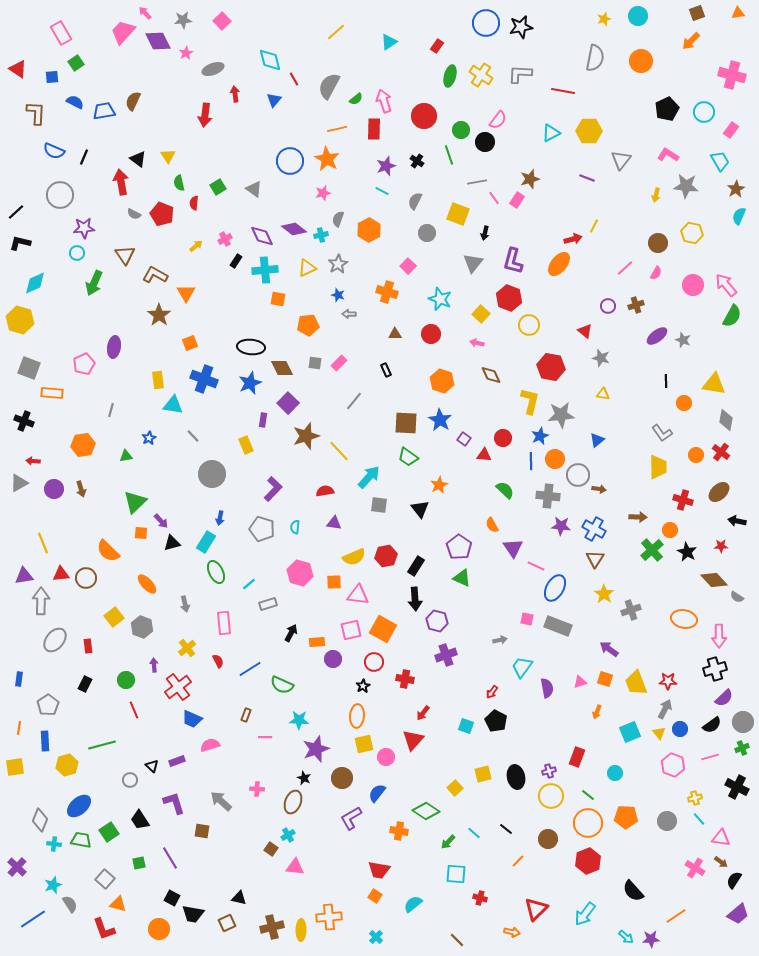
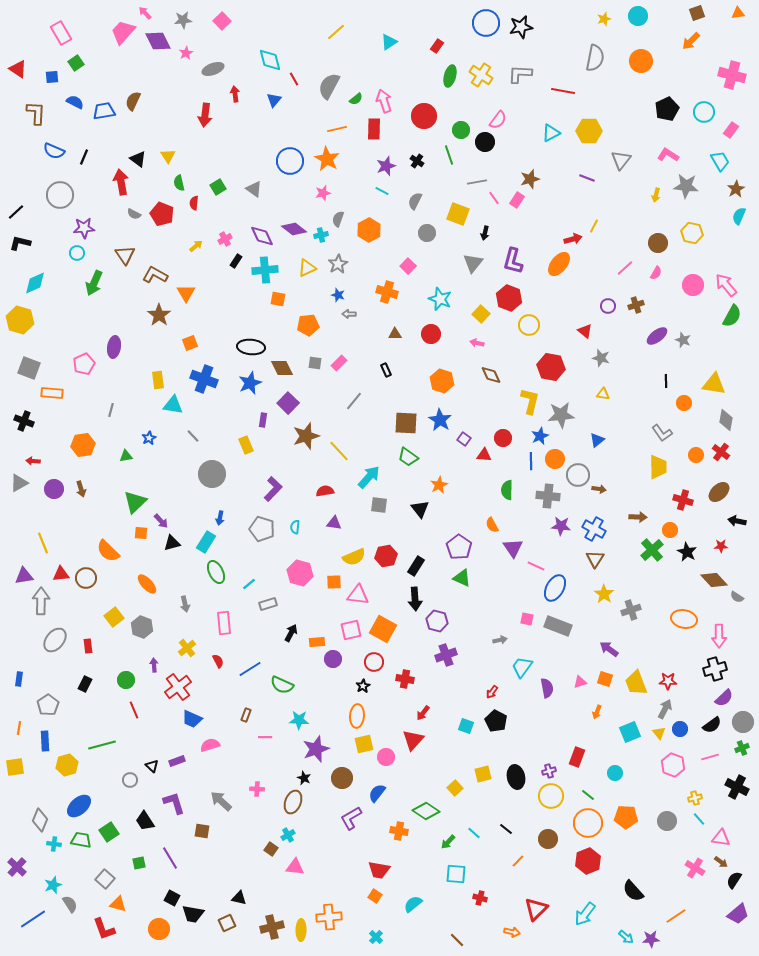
green semicircle at (505, 490): moved 2 px right; rotated 132 degrees counterclockwise
black trapezoid at (140, 820): moved 5 px right, 1 px down
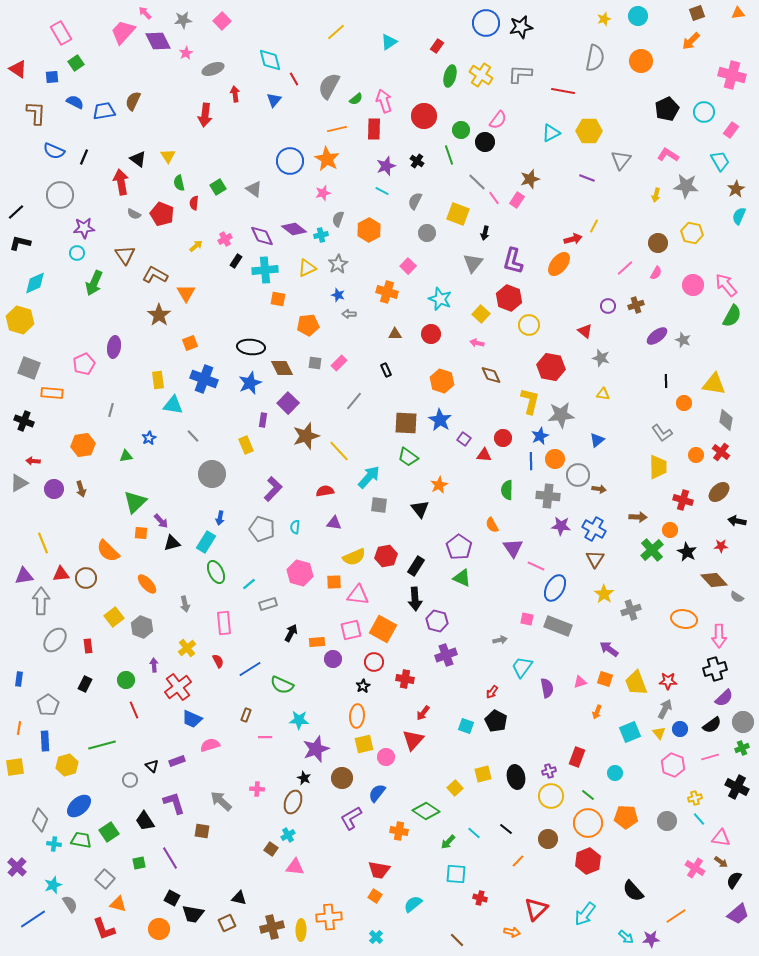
gray line at (477, 182): rotated 54 degrees clockwise
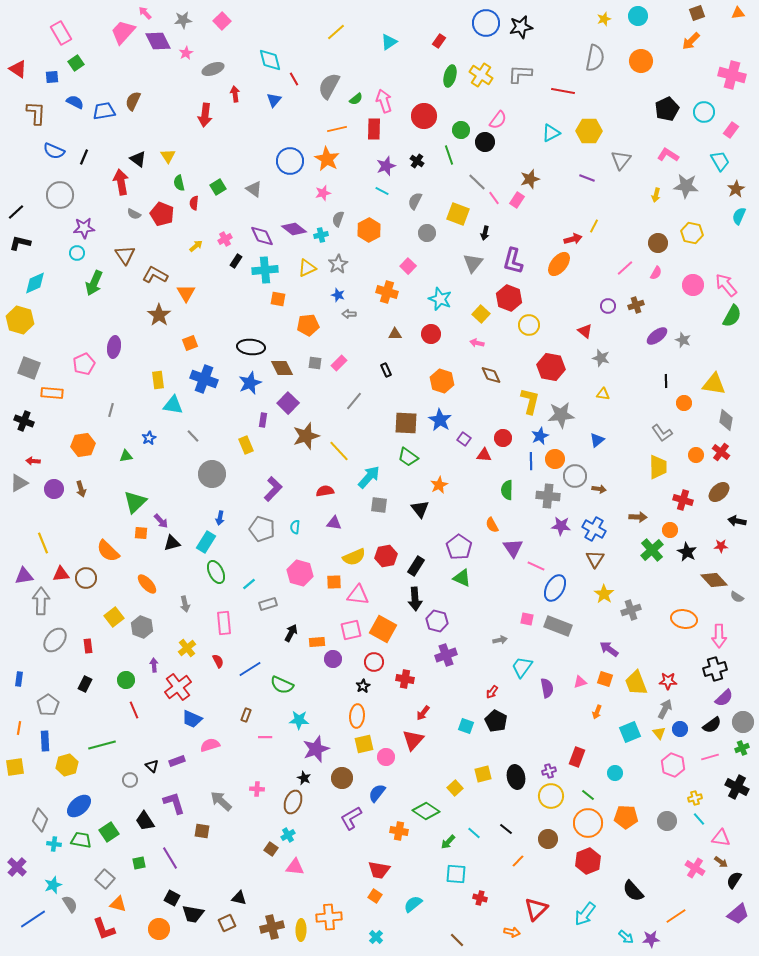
red rectangle at (437, 46): moved 2 px right, 5 px up
gray circle at (578, 475): moved 3 px left, 1 px down
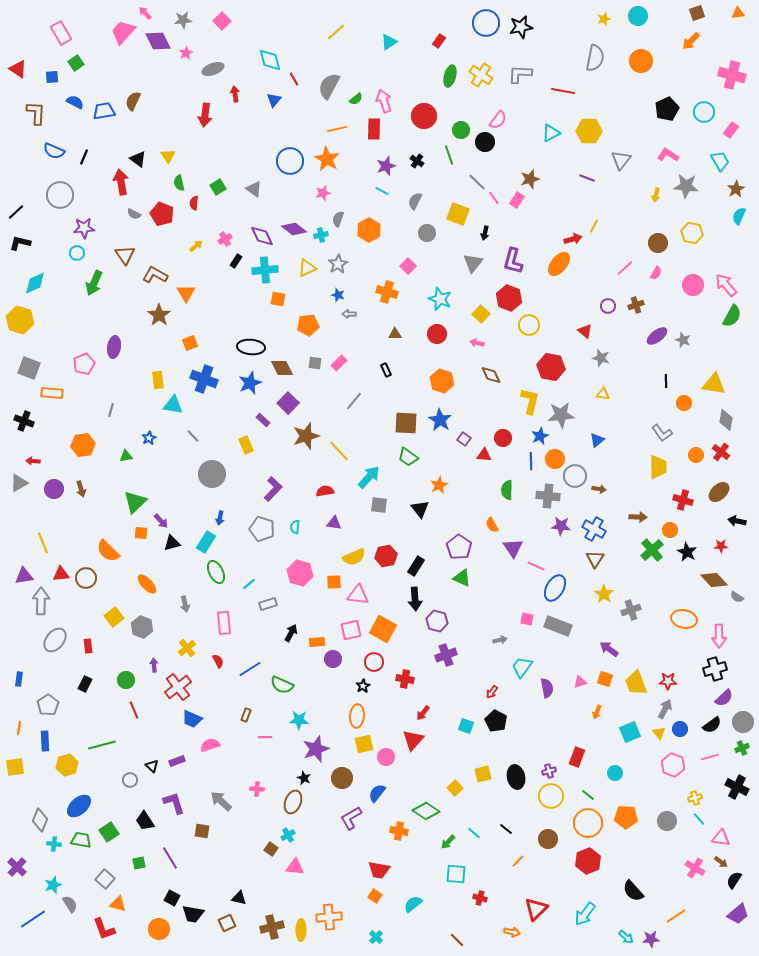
red circle at (431, 334): moved 6 px right
purple rectangle at (263, 420): rotated 56 degrees counterclockwise
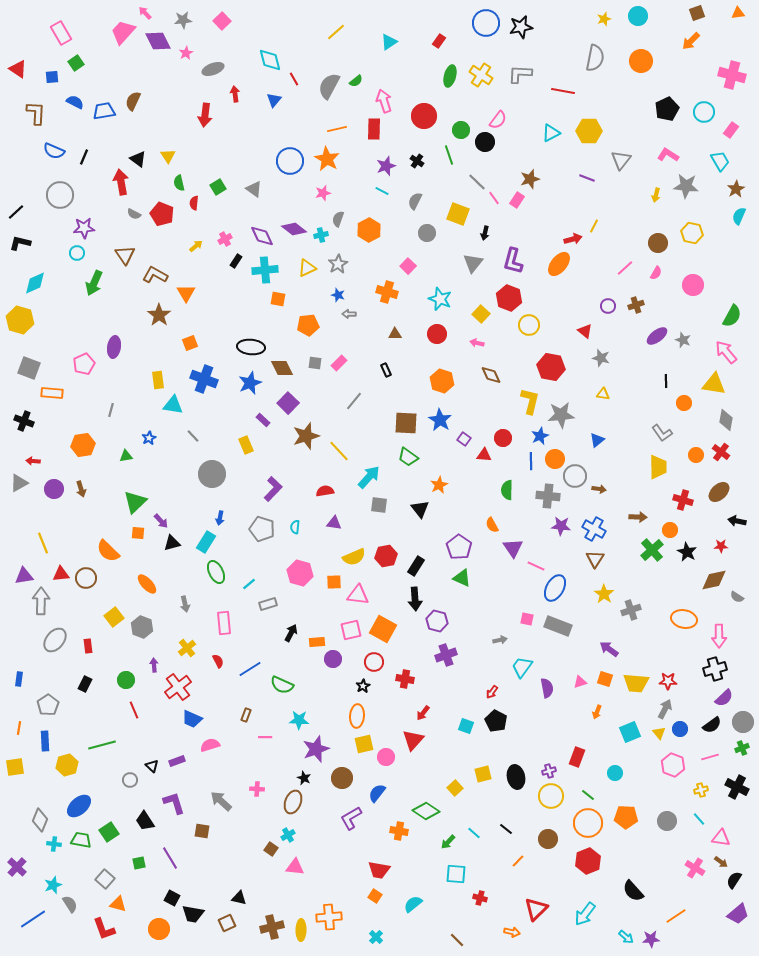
green semicircle at (356, 99): moved 18 px up
pink arrow at (726, 285): moved 67 px down
orange square at (141, 533): moved 3 px left
brown diamond at (714, 580): rotated 60 degrees counterclockwise
yellow trapezoid at (636, 683): rotated 64 degrees counterclockwise
yellow cross at (695, 798): moved 6 px right, 8 px up
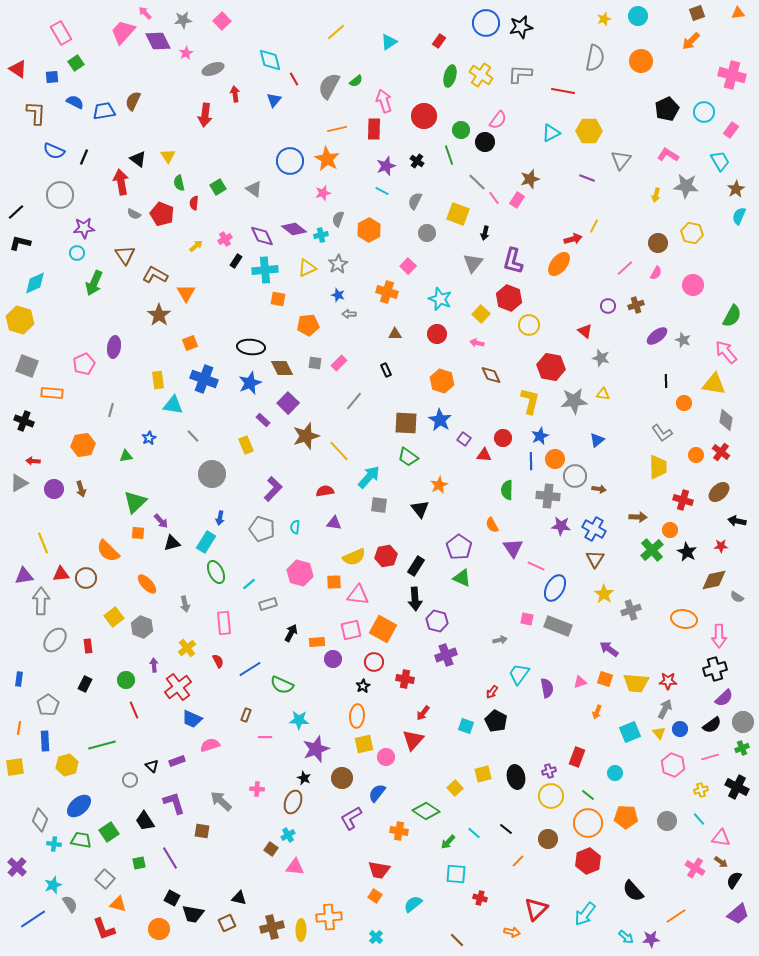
gray square at (29, 368): moved 2 px left, 2 px up
gray star at (561, 415): moved 13 px right, 14 px up
cyan trapezoid at (522, 667): moved 3 px left, 7 px down
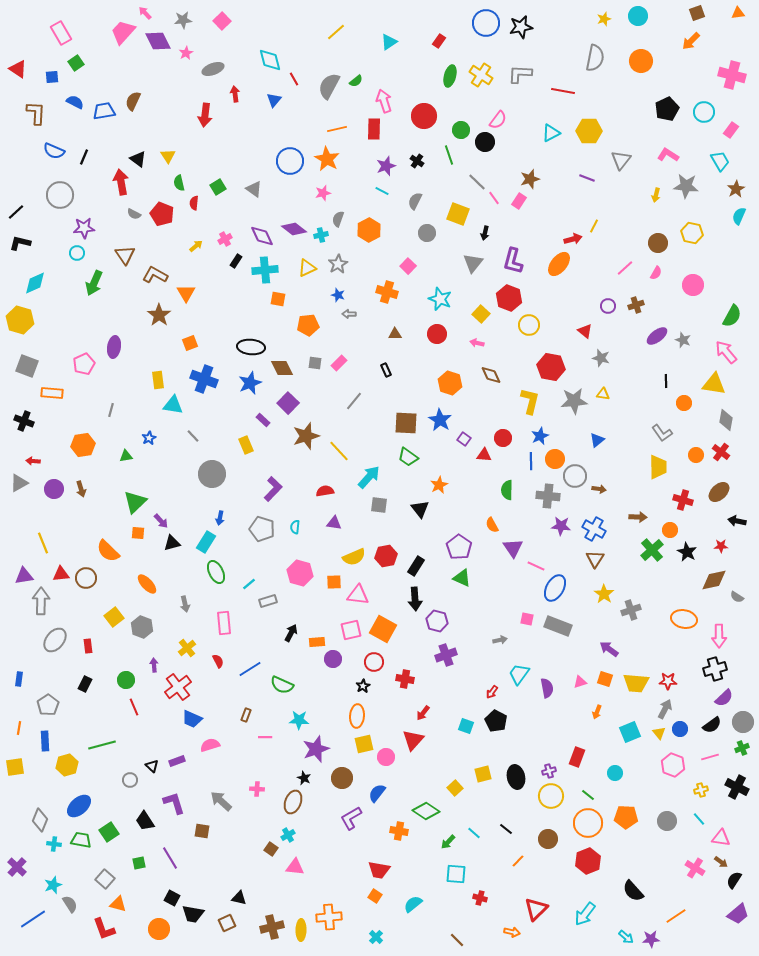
pink rectangle at (517, 200): moved 2 px right, 1 px down
orange hexagon at (442, 381): moved 8 px right, 2 px down
gray rectangle at (268, 604): moved 3 px up
red line at (134, 710): moved 3 px up
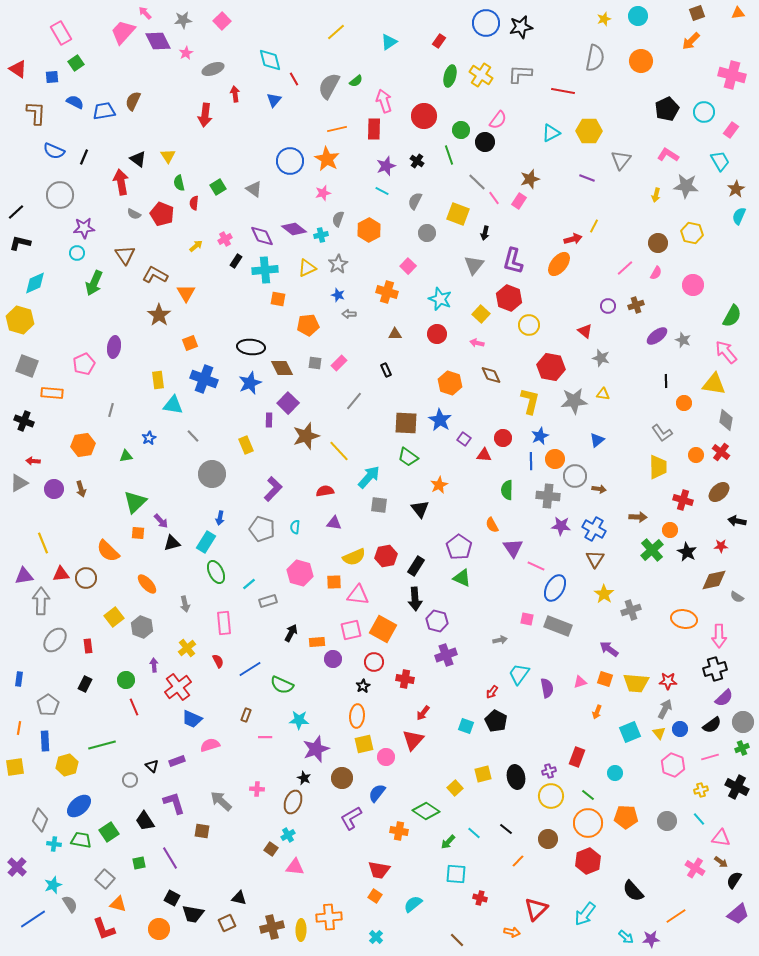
gray triangle at (473, 263): moved 1 px right, 2 px down
purple rectangle at (263, 420): moved 6 px right; rotated 48 degrees clockwise
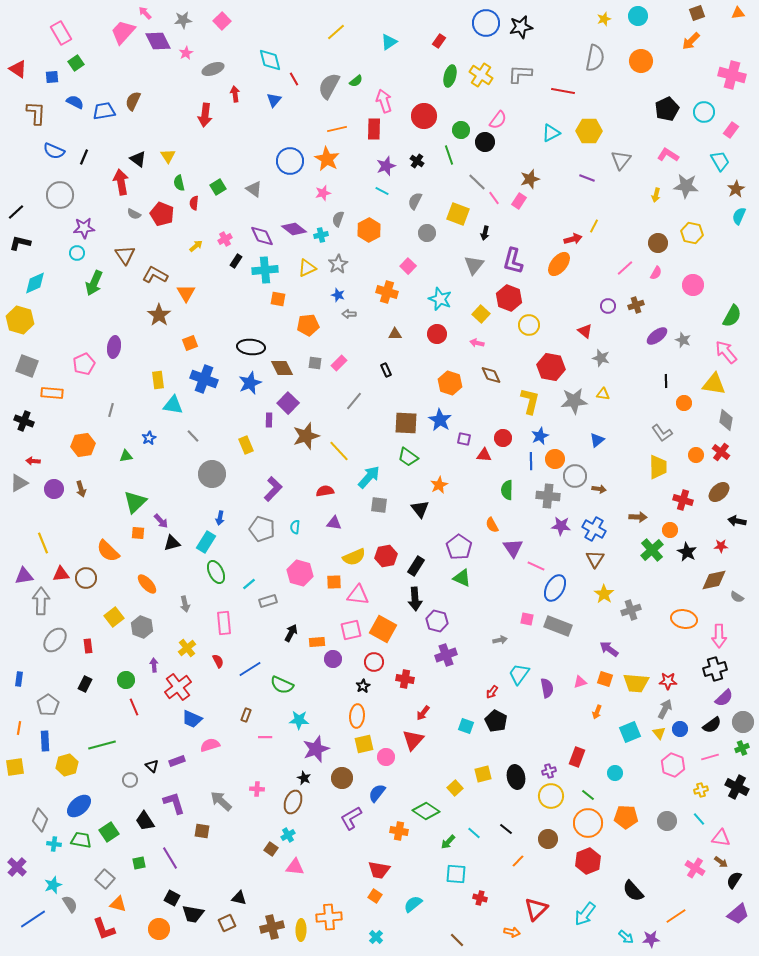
purple square at (464, 439): rotated 24 degrees counterclockwise
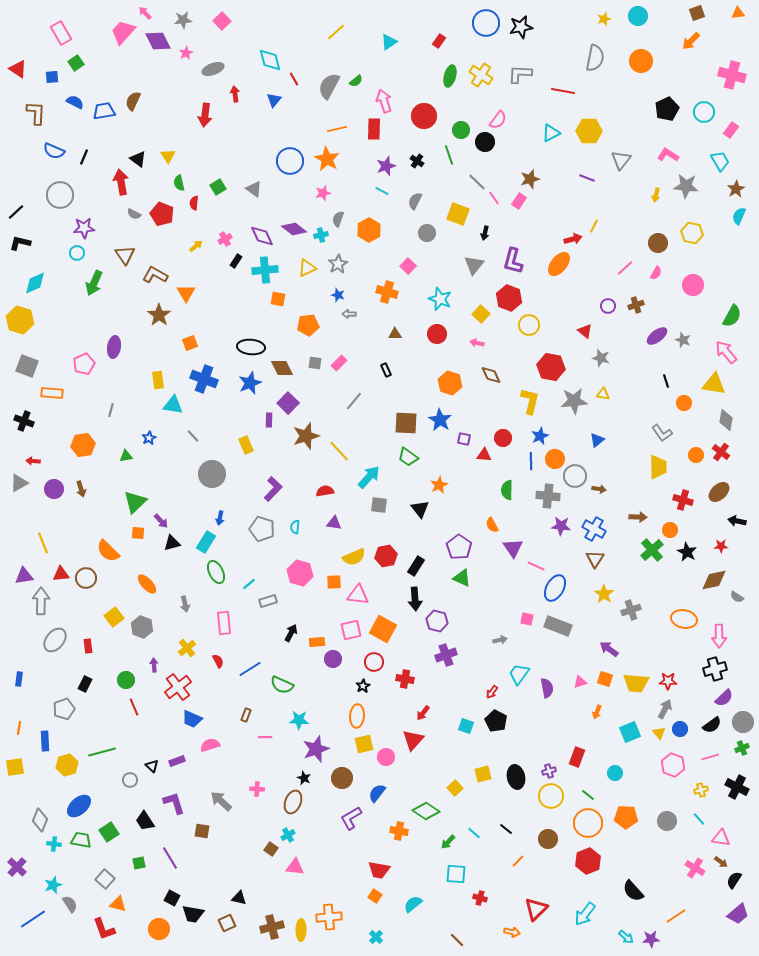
black line at (666, 381): rotated 16 degrees counterclockwise
gray pentagon at (48, 705): moved 16 px right, 4 px down; rotated 15 degrees clockwise
green line at (102, 745): moved 7 px down
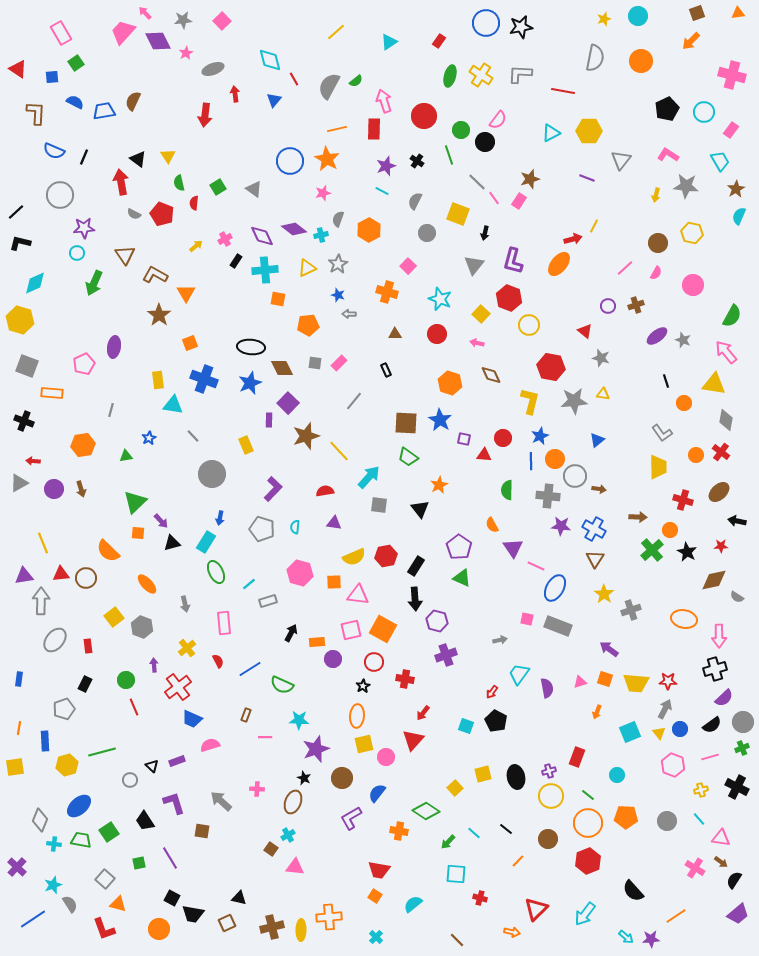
cyan circle at (615, 773): moved 2 px right, 2 px down
